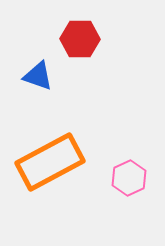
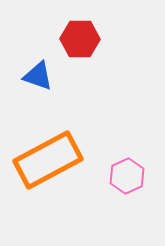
orange rectangle: moved 2 px left, 2 px up
pink hexagon: moved 2 px left, 2 px up
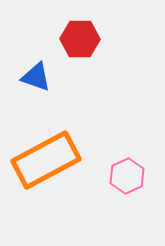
blue triangle: moved 2 px left, 1 px down
orange rectangle: moved 2 px left
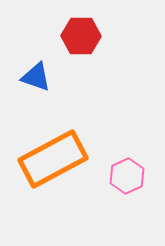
red hexagon: moved 1 px right, 3 px up
orange rectangle: moved 7 px right, 1 px up
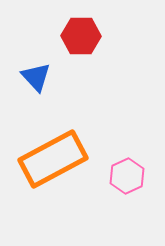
blue triangle: rotated 28 degrees clockwise
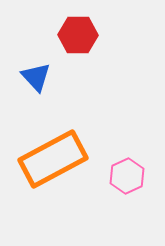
red hexagon: moved 3 px left, 1 px up
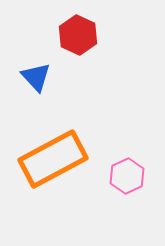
red hexagon: rotated 24 degrees clockwise
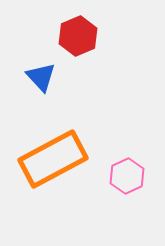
red hexagon: moved 1 px down; rotated 12 degrees clockwise
blue triangle: moved 5 px right
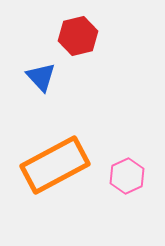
red hexagon: rotated 9 degrees clockwise
orange rectangle: moved 2 px right, 6 px down
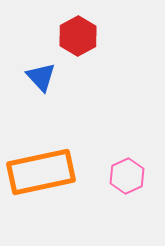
red hexagon: rotated 15 degrees counterclockwise
orange rectangle: moved 14 px left, 7 px down; rotated 16 degrees clockwise
